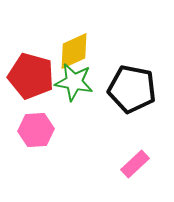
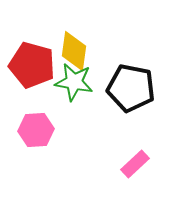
yellow diamond: rotated 57 degrees counterclockwise
red pentagon: moved 1 px right, 11 px up
black pentagon: moved 1 px left, 1 px up
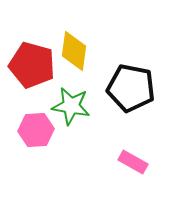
green star: moved 3 px left, 24 px down
pink rectangle: moved 2 px left, 2 px up; rotated 72 degrees clockwise
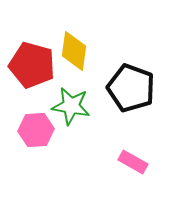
black pentagon: rotated 9 degrees clockwise
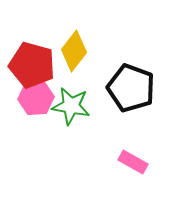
yellow diamond: rotated 30 degrees clockwise
pink hexagon: moved 32 px up
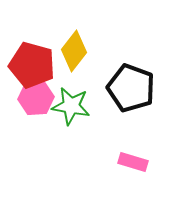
pink rectangle: rotated 12 degrees counterclockwise
